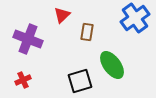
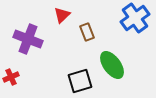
brown rectangle: rotated 30 degrees counterclockwise
red cross: moved 12 px left, 3 px up
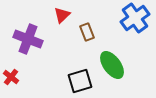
red cross: rotated 28 degrees counterclockwise
